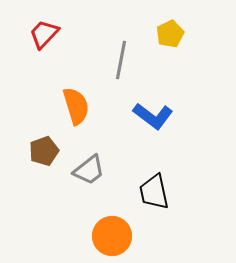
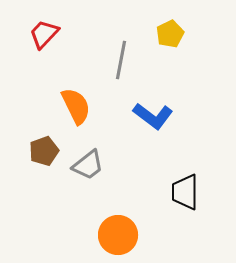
orange semicircle: rotated 9 degrees counterclockwise
gray trapezoid: moved 1 px left, 5 px up
black trapezoid: moved 31 px right; rotated 12 degrees clockwise
orange circle: moved 6 px right, 1 px up
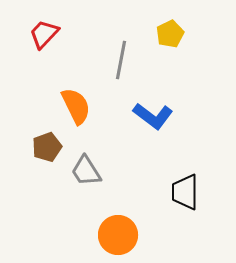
brown pentagon: moved 3 px right, 4 px up
gray trapezoid: moved 2 px left, 6 px down; rotated 96 degrees clockwise
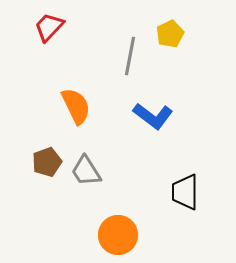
red trapezoid: moved 5 px right, 7 px up
gray line: moved 9 px right, 4 px up
brown pentagon: moved 15 px down
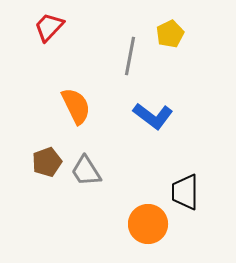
orange circle: moved 30 px right, 11 px up
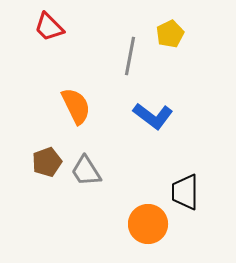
red trapezoid: rotated 88 degrees counterclockwise
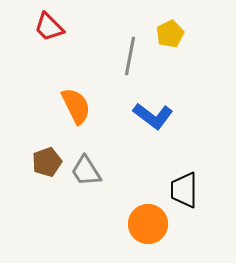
black trapezoid: moved 1 px left, 2 px up
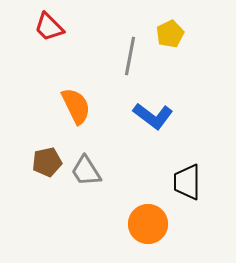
brown pentagon: rotated 8 degrees clockwise
black trapezoid: moved 3 px right, 8 px up
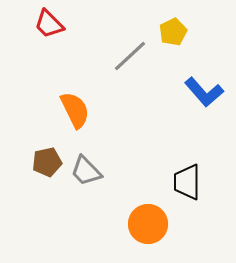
red trapezoid: moved 3 px up
yellow pentagon: moved 3 px right, 2 px up
gray line: rotated 36 degrees clockwise
orange semicircle: moved 1 px left, 4 px down
blue L-shape: moved 51 px right, 24 px up; rotated 12 degrees clockwise
gray trapezoid: rotated 12 degrees counterclockwise
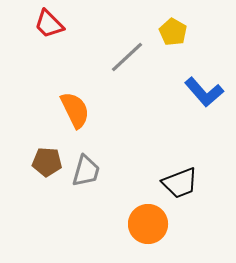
yellow pentagon: rotated 16 degrees counterclockwise
gray line: moved 3 px left, 1 px down
brown pentagon: rotated 16 degrees clockwise
gray trapezoid: rotated 120 degrees counterclockwise
black trapezoid: moved 7 px left, 1 px down; rotated 111 degrees counterclockwise
